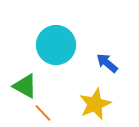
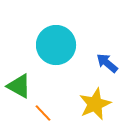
green triangle: moved 6 px left
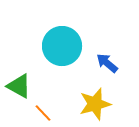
cyan circle: moved 6 px right, 1 px down
yellow star: rotated 8 degrees clockwise
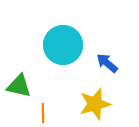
cyan circle: moved 1 px right, 1 px up
green triangle: rotated 16 degrees counterclockwise
orange line: rotated 42 degrees clockwise
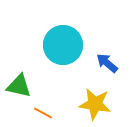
yellow star: rotated 24 degrees clockwise
orange line: rotated 60 degrees counterclockwise
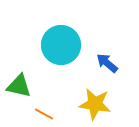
cyan circle: moved 2 px left
orange line: moved 1 px right, 1 px down
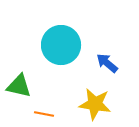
orange line: rotated 18 degrees counterclockwise
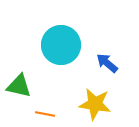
orange line: moved 1 px right
